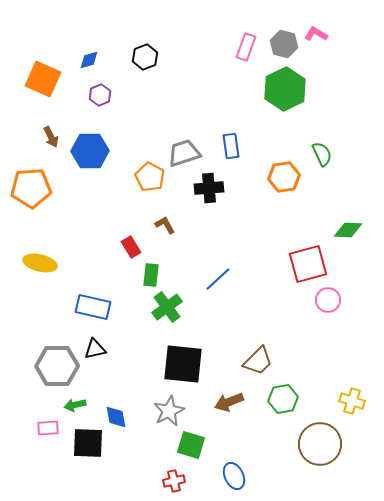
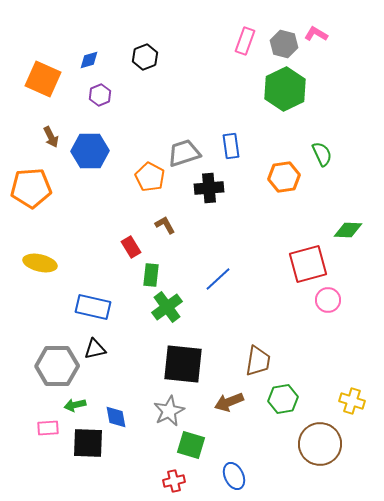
pink rectangle at (246, 47): moved 1 px left, 6 px up
brown trapezoid at (258, 361): rotated 36 degrees counterclockwise
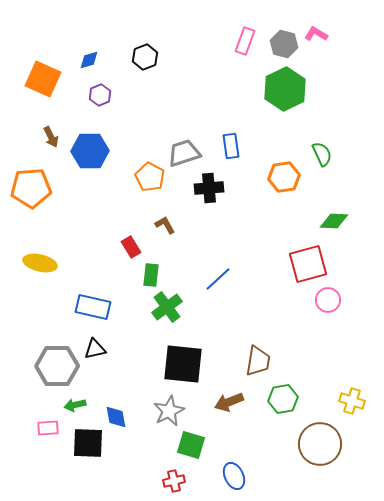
green diamond at (348, 230): moved 14 px left, 9 px up
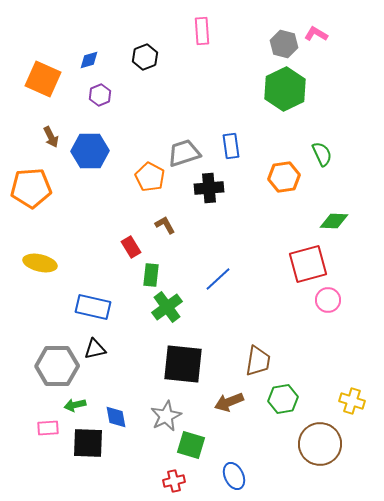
pink rectangle at (245, 41): moved 43 px left, 10 px up; rotated 24 degrees counterclockwise
gray star at (169, 411): moved 3 px left, 5 px down
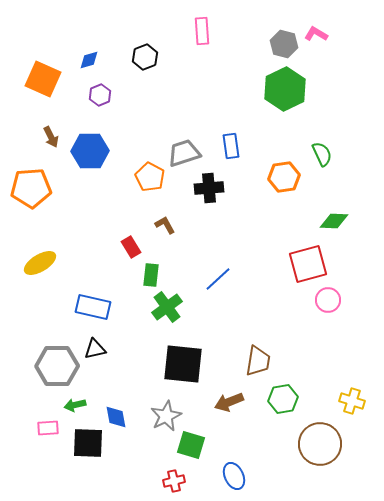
yellow ellipse at (40, 263): rotated 44 degrees counterclockwise
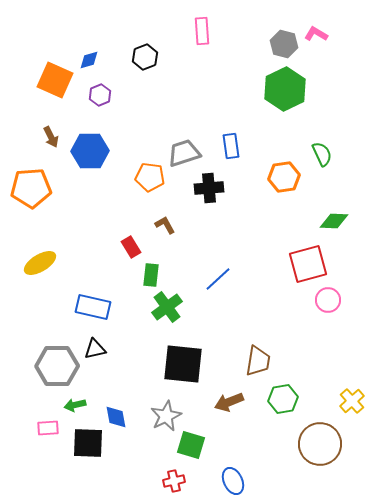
orange square at (43, 79): moved 12 px right, 1 px down
orange pentagon at (150, 177): rotated 20 degrees counterclockwise
yellow cross at (352, 401): rotated 30 degrees clockwise
blue ellipse at (234, 476): moved 1 px left, 5 px down
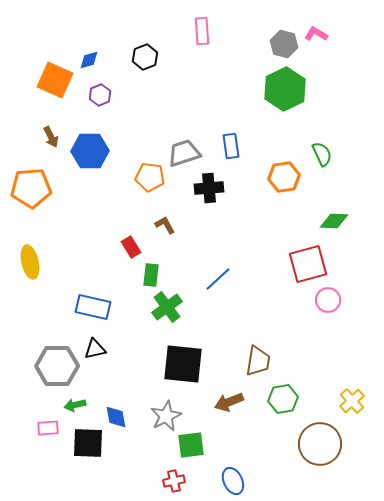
yellow ellipse at (40, 263): moved 10 px left, 1 px up; rotated 72 degrees counterclockwise
green square at (191, 445): rotated 24 degrees counterclockwise
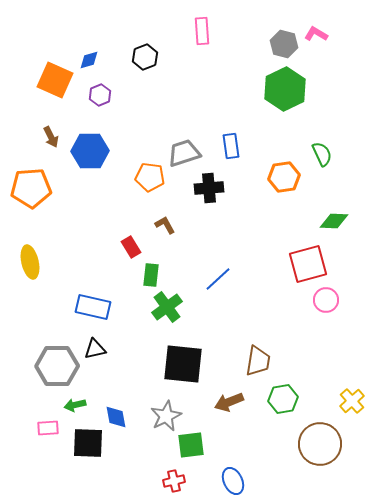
pink circle at (328, 300): moved 2 px left
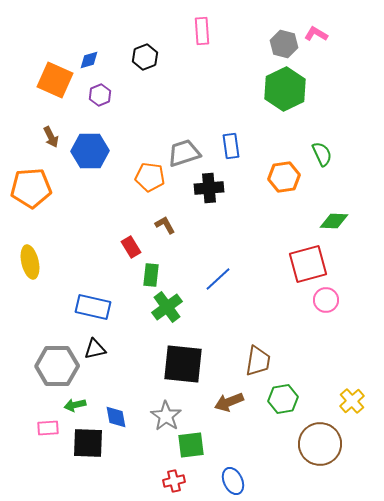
gray star at (166, 416): rotated 12 degrees counterclockwise
